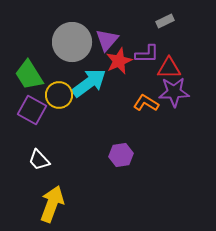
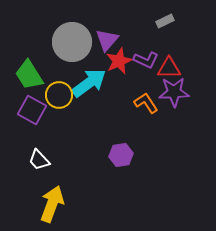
purple L-shape: moved 1 px left, 6 px down; rotated 25 degrees clockwise
orange L-shape: rotated 25 degrees clockwise
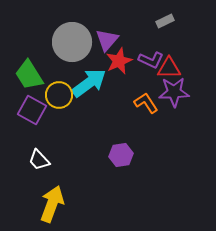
purple L-shape: moved 5 px right
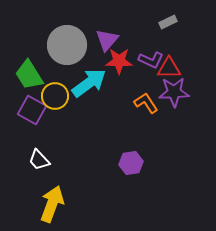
gray rectangle: moved 3 px right, 1 px down
gray circle: moved 5 px left, 3 px down
red star: rotated 24 degrees clockwise
yellow circle: moved 4 px left, 1 px down
purple hexagon: moved 10 px right, 8 px down
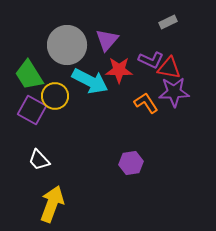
red star: moved 9 px down
red triangle: rotated 10 degrees clockwise
cyan arrow: moved 1 px right, 2 px up; rotated 63 degrees clockwise
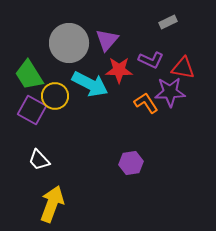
gray circle: moved 2 px right, 2 px up
red triangle: moved 14 px right
cyan arrow: moved 3 px down
purple star: moved 4 px left
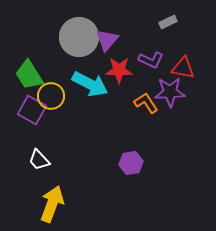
gray circle: moved 10 px right, 6 px up
yellow circle: moved 4 px left
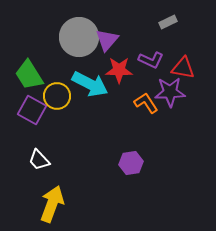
yellow circle: moved 6 px right
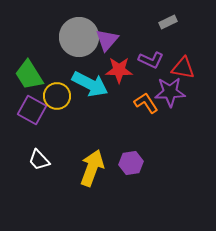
yellow arrow: moved 40 px right, 36 px up
